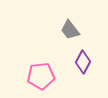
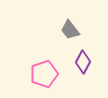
pink pentagon: moved 3 px right, 2 px up; rotated 12 degrees counterclockwise
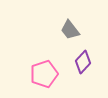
purple diamond: rotated 15 degrees clockwise
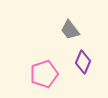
purple diamond: rotated 20 degrees counterclockwise
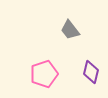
purple diamond: moved 8 px right, 10 px down; rotated 10 degrees counterclockwise
